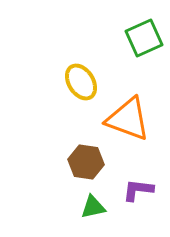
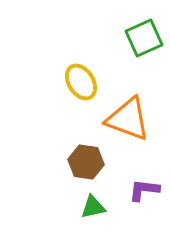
purple L-shape: moved 6 px right
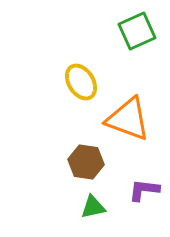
green square: moved 7 px left, 7 px up
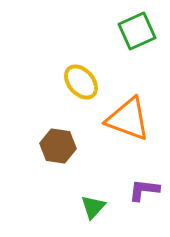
yellow ellipse: rotated 9 degrees counterclockwise
brown hexagon: moved 28 px left, 16 px up
green triangle: rotated 36 degrees counterclockwise
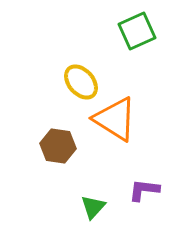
orange triangle: moved 13 px left; rotated 12 degrees clockwise
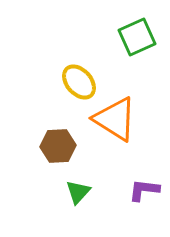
green square: moved 6 px down
yellow ellipse: moved 2 px left
brown hexagon: rotated 12 degrees counterclockwise
green triangle: moved 15 px left, 15 px up
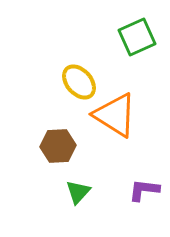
orange triangle: moved 4 px up
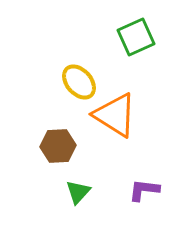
green square: moved 1 px left
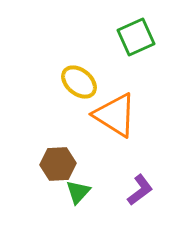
yellow ellipse: rotated 9 degrees counterclockwise
brown hexagon: moved 18 px down
purple L-shape: moved 4 px left; rotated 136 degrees clockwise
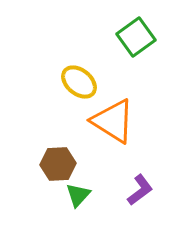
green square: rotated 12 degrees counterclockwise
orange triangle: moved 2 px left, 6 px down
green triangle: moved 3 px down
